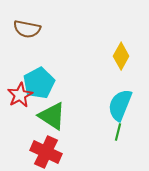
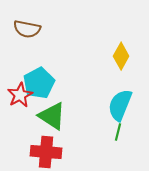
red cross: rotated 20 degrees counterclockwise
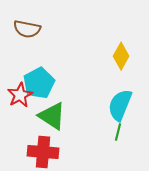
red cross: moved 3 px left
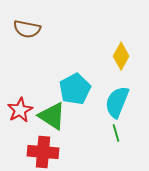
cyan pentagon: moved 36 px right, 6 px down
red star: moved 15 px down
cyan semicircle: moved 3 px left, 3 px up
green line: moved 2 px left, 1 px down; rotated 30 degrees counterclockwise
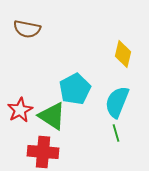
yellow diamond: moved 2 px right, 2 px up; rotated 16 degrees counterclockwise
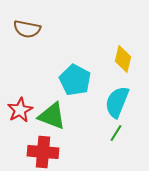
yellow diamond: moved 5 px down
cyan pentagon: moved 9 px up; rotated 16 degrees counterclockwise
green triangle: rotated 12 degrees counterclockwise
green line: rotated 48 degrees clockwise
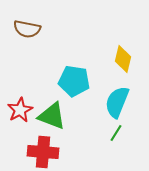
cyan pentagon: moved 1 px left, 1 px down; rotated 20 degrees counterclockwise
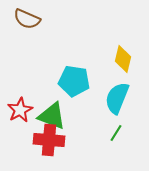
brown semicircle: moved 10 px up; rotated 12 degrees clockwise
cyan semicircle: moved 4 px up
red cross: moved 6 px right, 12 px up
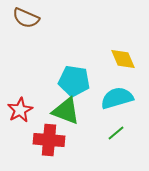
brown semicircle: moved 1 px left, 1 px up
yellow diamond: rotated 36 degrees counterclockwise
cyan semicircle: rotated 52 degrees clockwise
green triangle: moved 14 px right, 5 px up
green line: rotated 18 degrees clockwise
